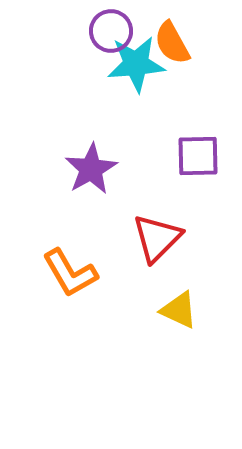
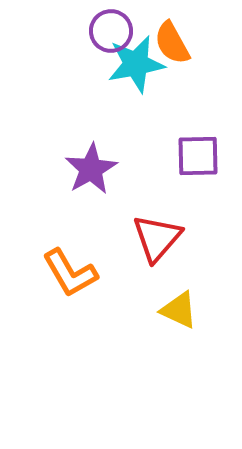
cyan star: rotated 6 degrees counterclockwise
red triangle: rotated 4 degrees counterclockwise
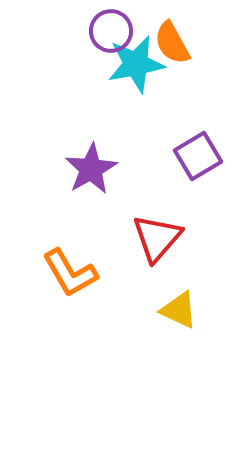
purple square: rotated 30 degrees counterclockwise
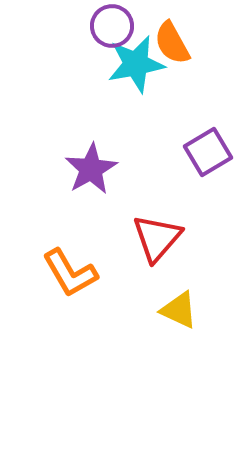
purple circle: moved 1 px right, 5 px up
purple square: moved 10 px right, 4 px up
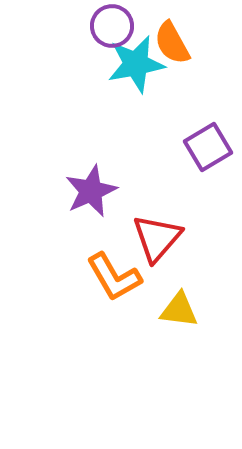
purple square: moved 5 px up
purple star: moved 22 px down; rotated 6 degrees clockwise
orange L-shape: moved 44 px right, 4 px down
yellow triangle: rotated 18 degrees counterclockwise
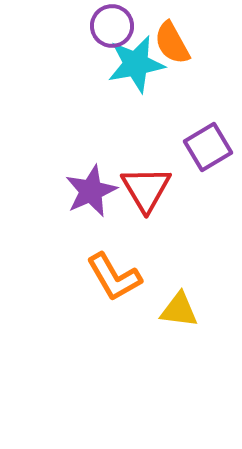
red triangle: moved 11 px left, 49 px up; rotated 12 degrees counterclockwise
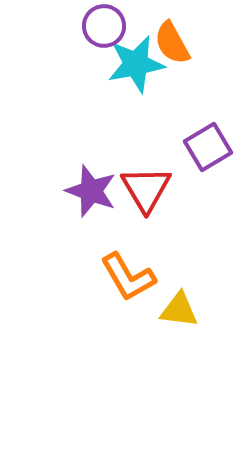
purple circle: moved 8 px left
purple star: rotated 28 degrees counterclockwise
orange L-shape: moved 14 px right
